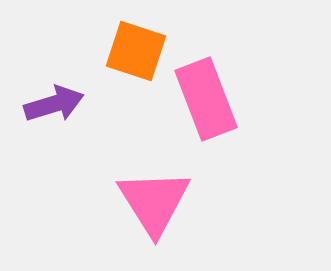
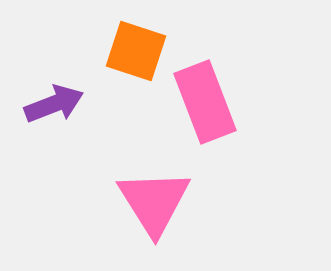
pink rectangle: moved 1 px left, 3 px down
purple arrow: rotated 4 degrees counterclockwise
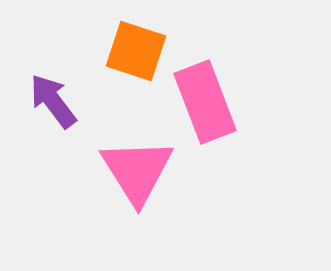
purple arrow: moved 1 px left, 3 px up; rotated 106 degrees counterclockwise
pink triangle: moved 17 px left, 31 px up
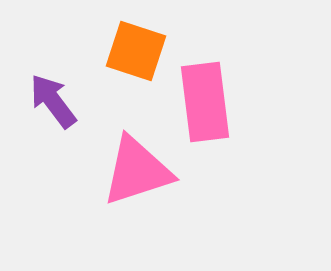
pink rectangle: rotated 14 degrees clockwise
pink triangle: rotated 44 degrees clockwise
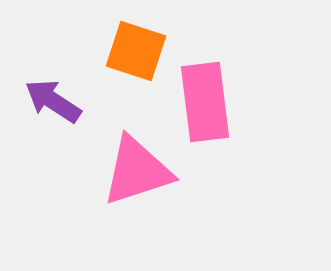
purple arrow: rotated 20 degrees counterclockwise
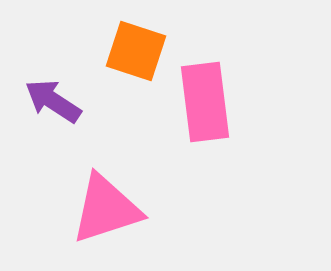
pink triangle: moved 31 px left, 38 px down
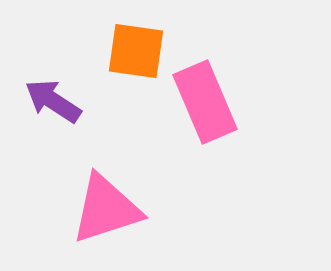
orange square: rotated 10 degrees counterclockwise
pink rectangle: rotated 16 degrees counterclockwise
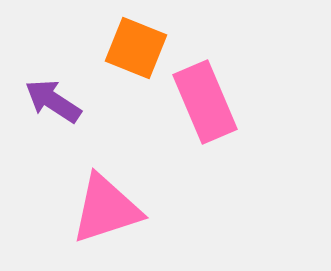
orange square: moved 3 px up; rotated 14 degrees clockwise
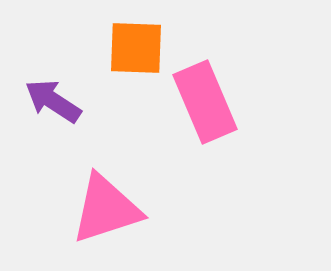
orange square: rotated 20 degrees counterclockwise
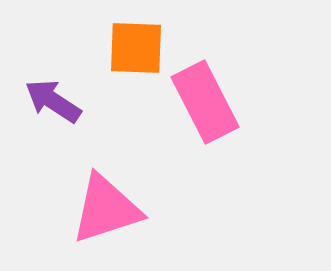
pink rectangle: rotated 4 degrees counterclockwise
